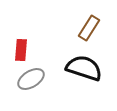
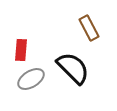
brown rectangle: rotated 60 degrees counterclockwise
black semicircle: moved 11 px left; rotated 27 degrees clockwise
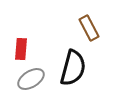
red rectangle: moved 1 px up
black semicircle: rotated 60 degrees clockwise
